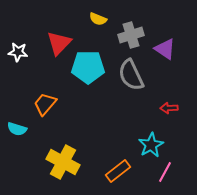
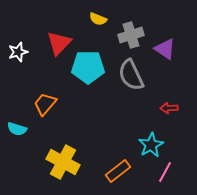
white star: rotated 24 degrees counterclockwise
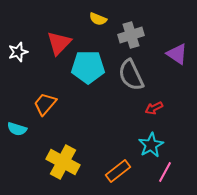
purple triangle: moved 12 px right, 5 px down
red arrow: moved 15 px left; rotated 24 degrees counterclockwise
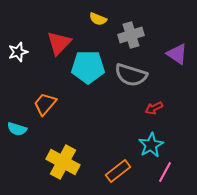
gray semicircle: rotated 48 degrees counterclockwise
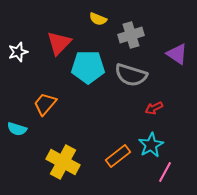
orange rectangle: moved 15 px up
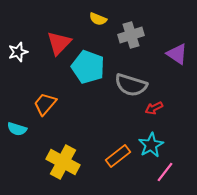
cyan pentagon: rotated 20 degrees clockwise
gray semicircle: moved 10 px down
pink line: rotated 10 degrees clockwise
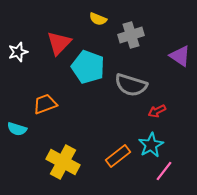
purple triangle: moved 3 px right, 2 px down
orange trapezoid: rotated 30 degrees clockwise
red arrow: moved 3 px right, 3 px down
pink line: moved 1 px left, 1 px up
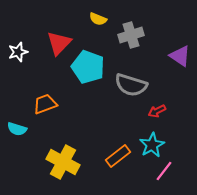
cyan star: moved 1 px right
